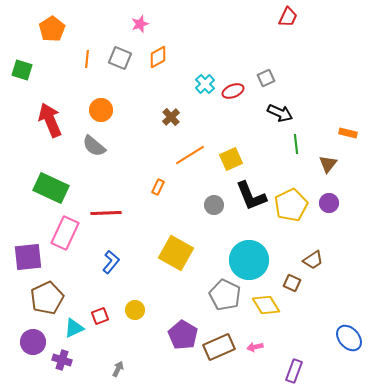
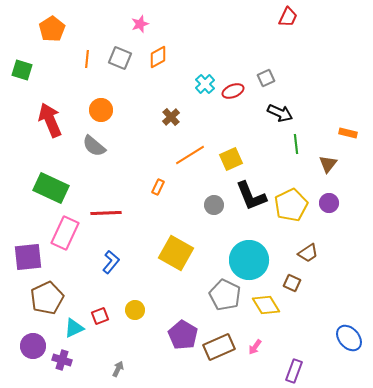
brown trapezoid at (313, 260): moved 5 px left, 7 px up
purple circle at (33, 342): moved 4 px down
pink arrow at (255, 347): rotated 42 degrees counterclockwise
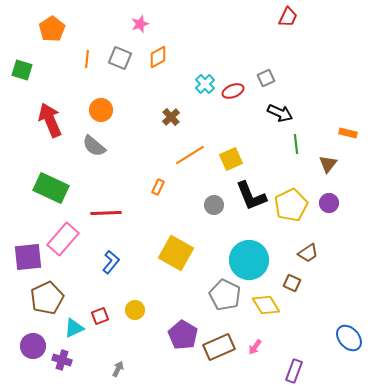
pink rectangle at (65, 233): moved 2 px left, 6 px down; rotated 16 degrees clockwise
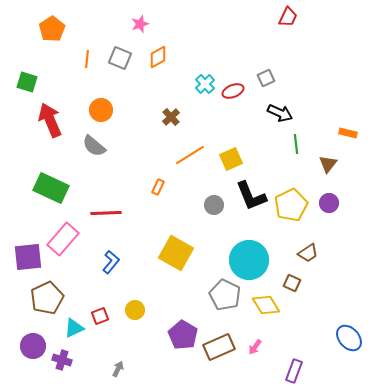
green square at (22, 70): moved 5 px right, 12 px down
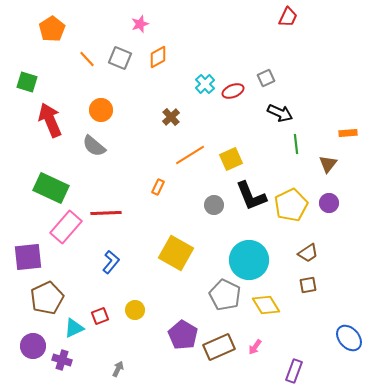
orange line at (87, 59): rotated 48 degrees counterclockwise
orange rectangle at (348, 133): rotated 18 degrees counterclockwise
pink rectangle at (63, 239): moved 3 px right, 12 px up
brown square at (292, 283): moved 16 px right, 2 px down; rotated 36 degrees counterclockwise
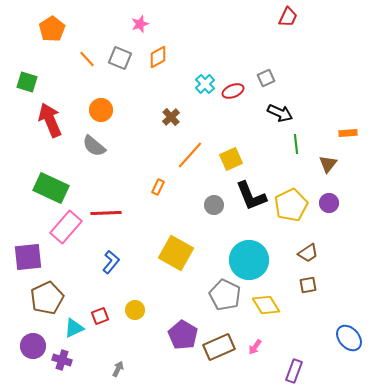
orange line at (190, 155): rotated 16 degrees counterclockwise
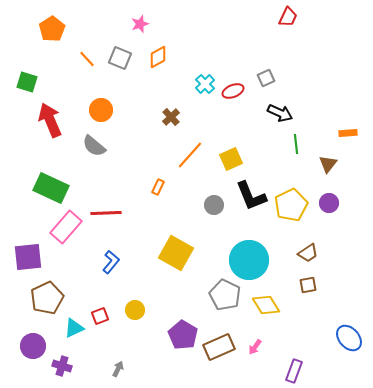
purple cross at (62, 360): moved 6 px down
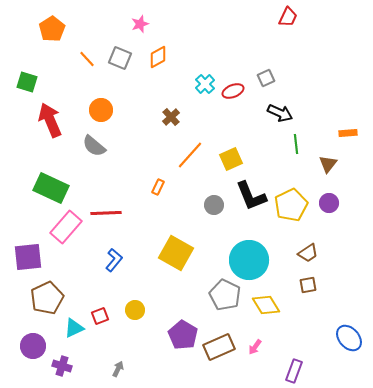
blue L-shape at (111, 262): moved 3 px right, 2 px up
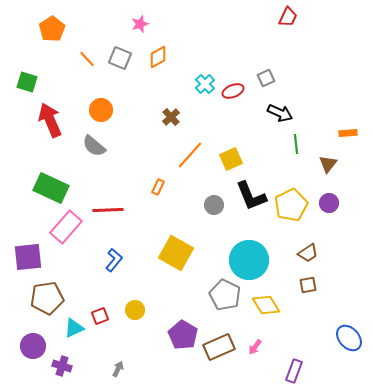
red line at (106, 213): moved 2 px right, 3 px up
brown pentagon at (47, 298): rotated 16 degrees clockwise
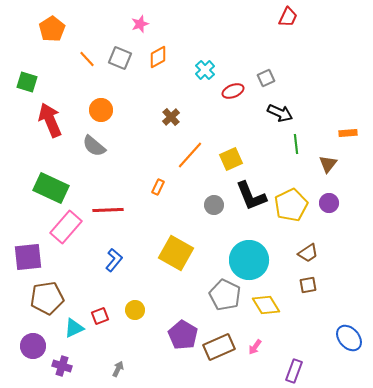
cyan cross at (205, 84): moved 14 px up
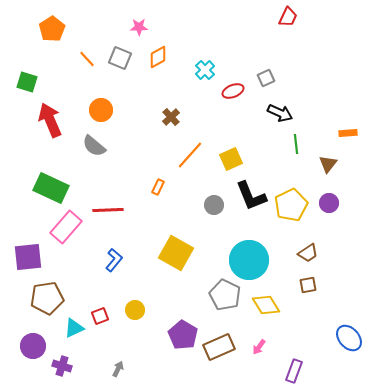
pink star at (140, 24): moved 1 px left, 3 px down; rotated 18 degrees clockwise
pink arrow at (255, 347): moved 4 px right
